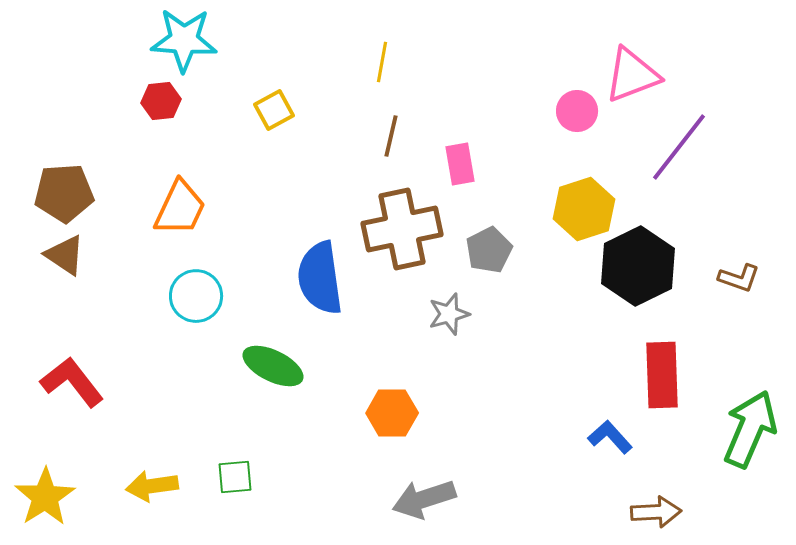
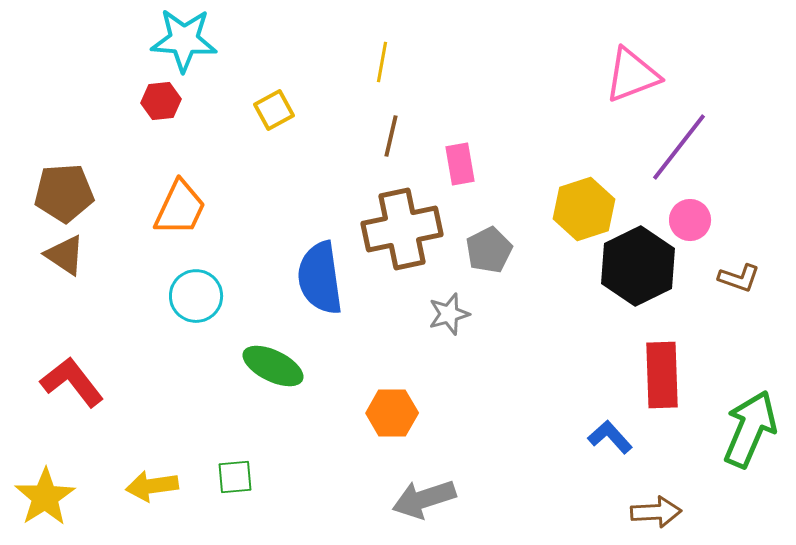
pink circle: moved 113 px right, 109 px down
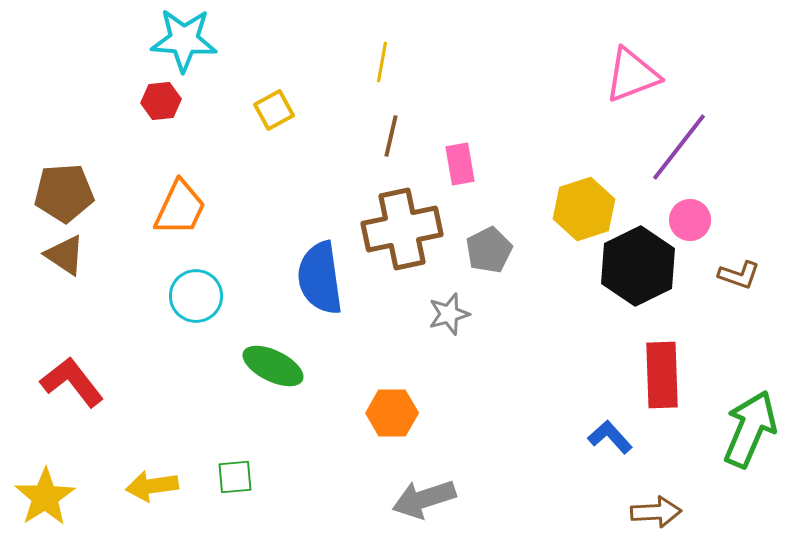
brown L-shape: moved 3 px up
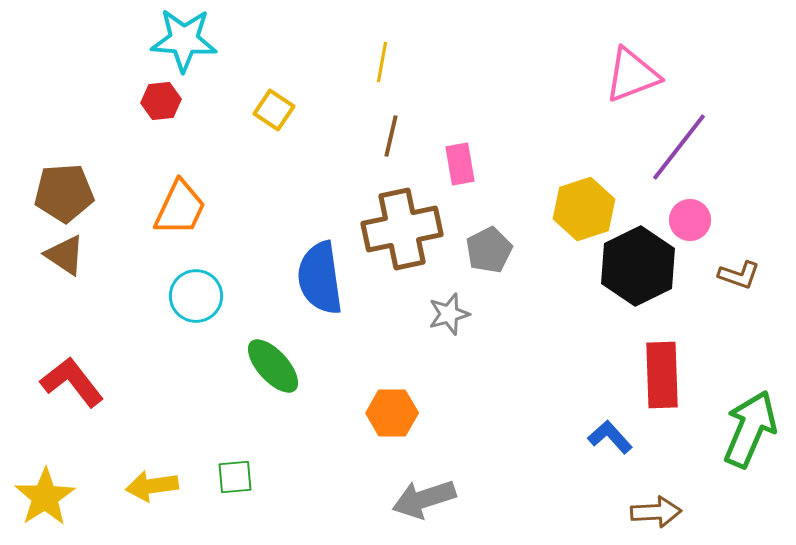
yellow square: rotated 27 degrees counterclockwise
green ellipse: rotated 22 degrees clockwise
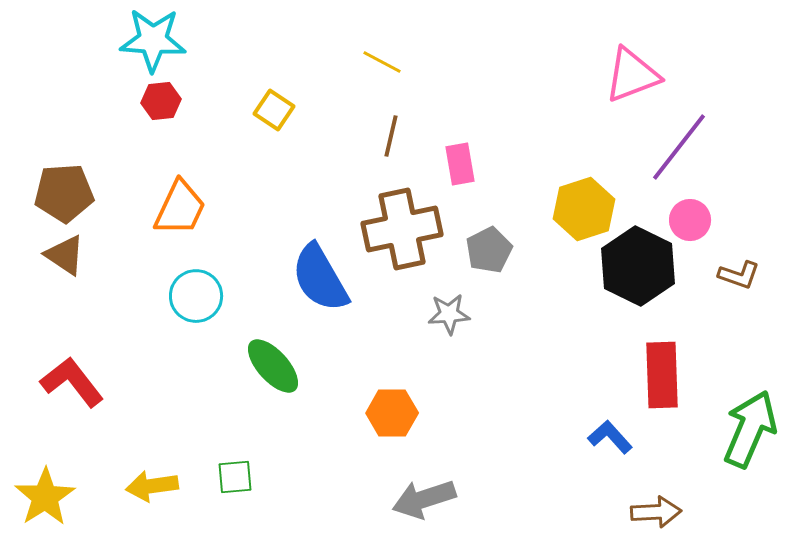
cyan star: moved 31 px left
yellow line: rotated 72 degrees counterclockwise
black hexagon: rotated 8 degrees counterclockwise
blue semicircle: rotated 22 degrees counterclockwise
gray star: rotated 12 degrees clockwise
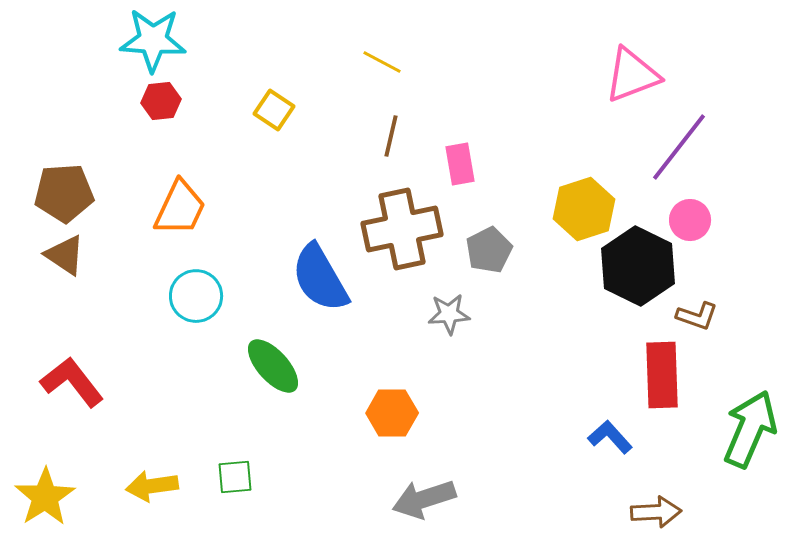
brown L-shape: moved 42 px left, 41 px down
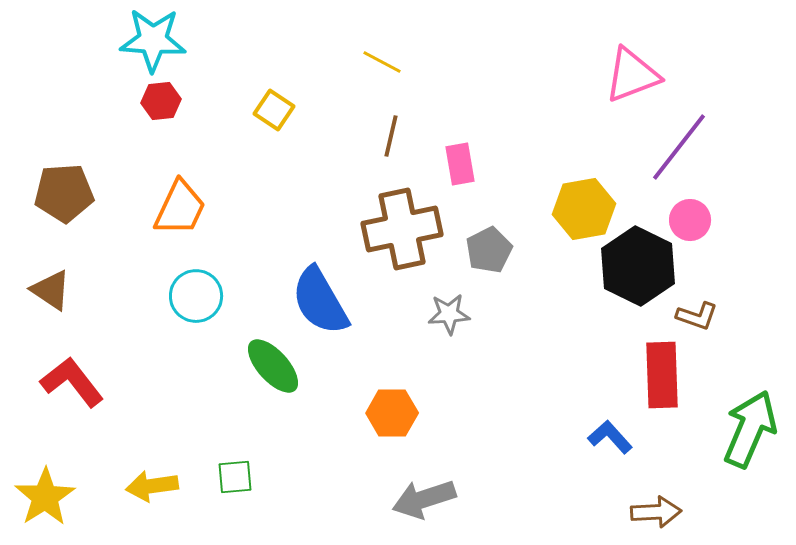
yellow hexagon: rotated 8 degrees clockwise
brown triangle: moved 14 px left, 35 px down
blue semicircle: moved 23 px down
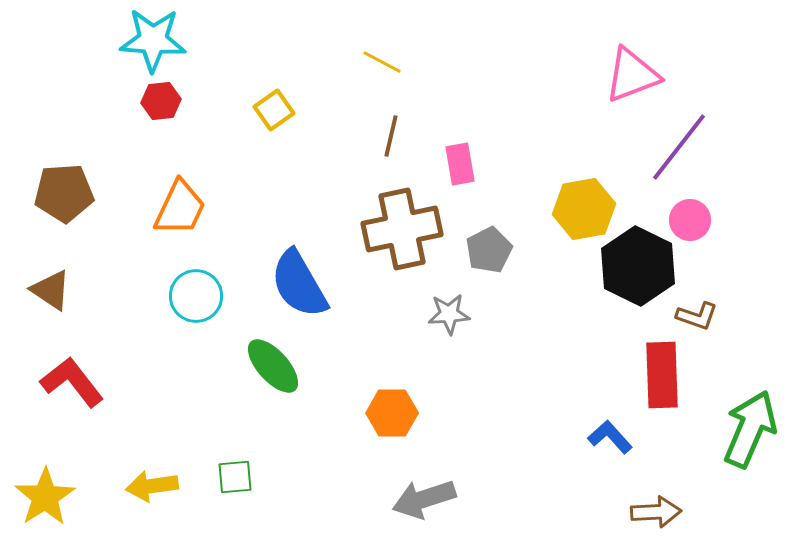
yellow square: rotated 21 degrees clockwise
blue semicircle: moved 21 px left, 17 px up
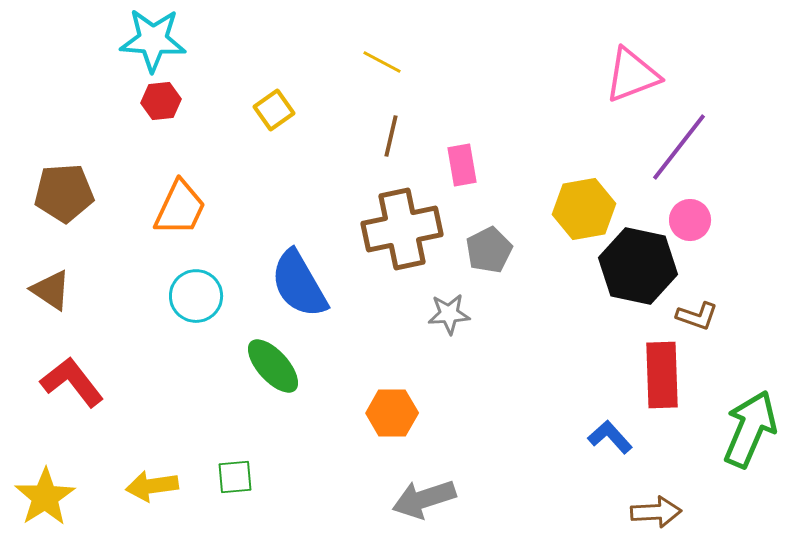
pink rectangle: moved 2 px right, 1 px down
black hexagon: rotated 14 degrees counterclockwise
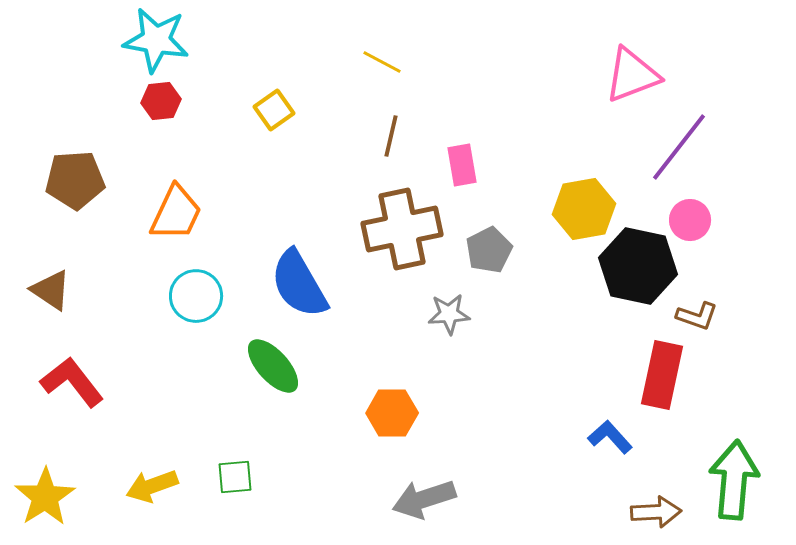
cyan star: moved 3 px right; rotated 6 degrees clockwise
brown pentagon: moved 11 px right, 13 px up
orange trapezoid: moved 4 px left, 5 px down
red rectangle: rotated 14 degrees clockwise
green arrow: moved 16 px left, 51 px down; rotated 18 degrees counterclockwise
yellow arrow: rotated 12 degrees counterclockwise
